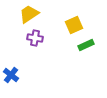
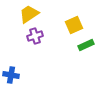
purple cross: moved 2 px up; rotated 28 degrees counterclockwise
blue cross: rotated 28 degrees counterclockwise
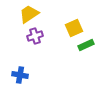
yellow square: moved 3 px down
blue cross: moved 9 px right
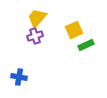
yellow trapezoid: moved 8 px right, 4 px down; rotated 15 degrees counterclockwise
yellow square: moved 2 px down
blue cross: moved 1 px left, 2 px down
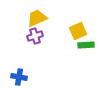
yellow trapezoid: rotated 25 degrees clockwise
yellow square: moved 4 px right, 1 px down
green rectangle: rotated 21 degrees clockwise
